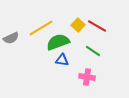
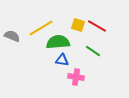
yellow square: rotated 24 degrees counterclockwise
gray semicircle: moved 1 px right, 2 px up; rotated 133 degrees counterclockwise
green semicircle: rotated 15 degrees clockwise
pink cross: moved 11 px left
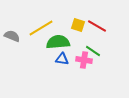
blue triangle: moved 1 px up
pink cross: moved 8 px right, 17 px up
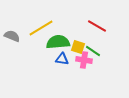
yellow square: moved 22 px down
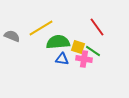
red line: moved 1 px down; rotated 24 degrees clockwise
pink cross: moved 1 px up
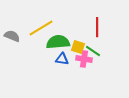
red line: rotated 36 degrees clockwise
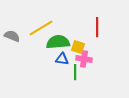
green line: moved 18 px left, 21 px down; rotated 56 degrees clockwise
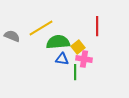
red line: moved 1 px up
yellow square: rotated 32 degrees clockwise
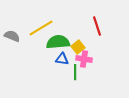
red line: rotated 18 degrees counterclockwise
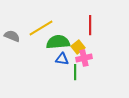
red line: moved 7 px left, 1 px up; rotated 18 degrees clockwise
pink cross: moved 1 px up; rotated 21 degrees counterclockwise
